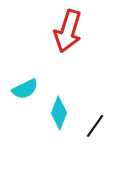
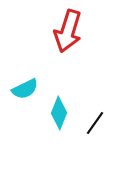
black line: moved 3 px up
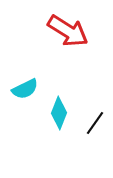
red arrow: rotated 75 degrees counterclockwise
